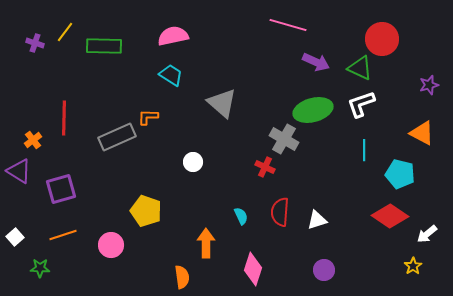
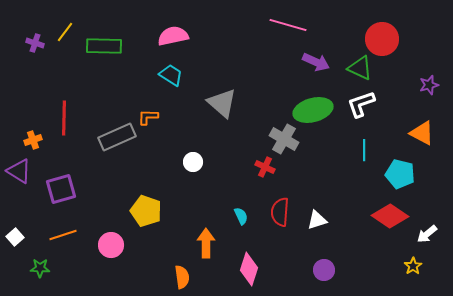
orange cross: rotated 18 degrees clockwise
pink diamond: moved 4 px left
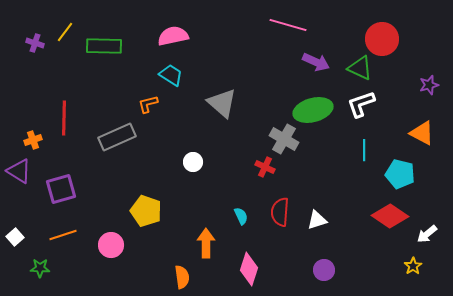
orange L-shape: moved 13 px up; rotated 15 degrees counterclockwise
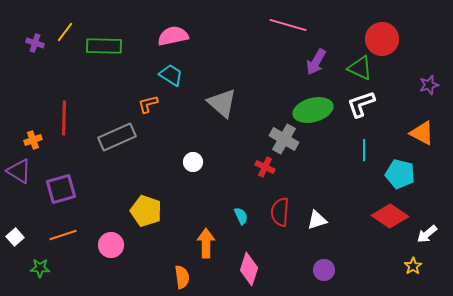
purple arrow: rotated 96 degrees clockwise
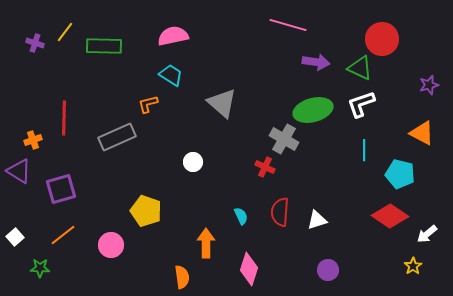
purple arrow: rotated 112 degrees counterclockwise
orange line: rotated 20 degrees counterclockwise
purple circle: moved 4 px right
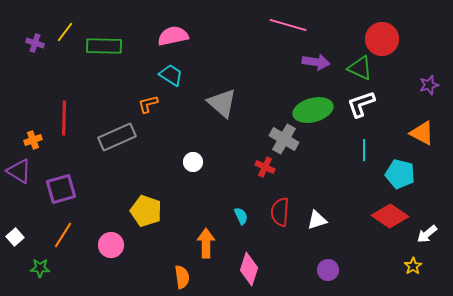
orange line: rotated 20 degrees counterclockwise
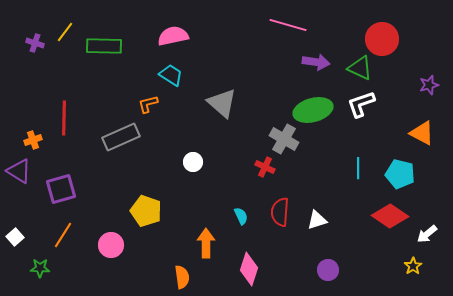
gray rectangle: moved 4 px right
cyan line: moved 6 px left, 18 px down
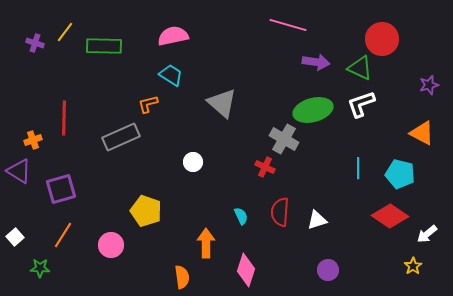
pink diamond: moved 3 px left, 1 px down
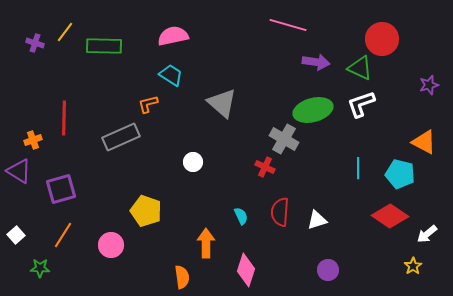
orange triangle: moved 2 px right, 9 px down
white square: moved 1 px right, 2 px up
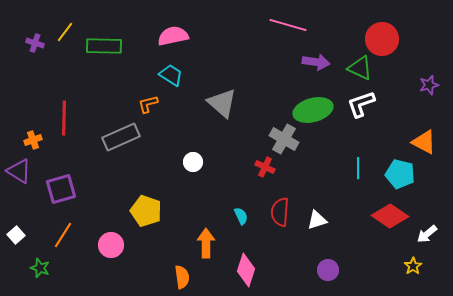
green star: rotated 18 degrees clockwise
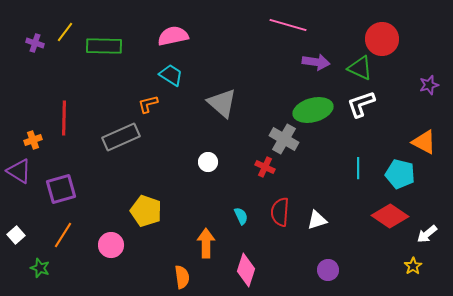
white circle: moved 15 px right
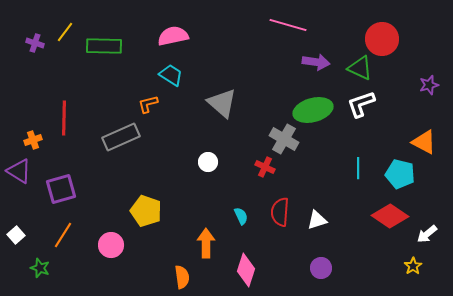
purple circle: moved 7 px left, 2 px up
